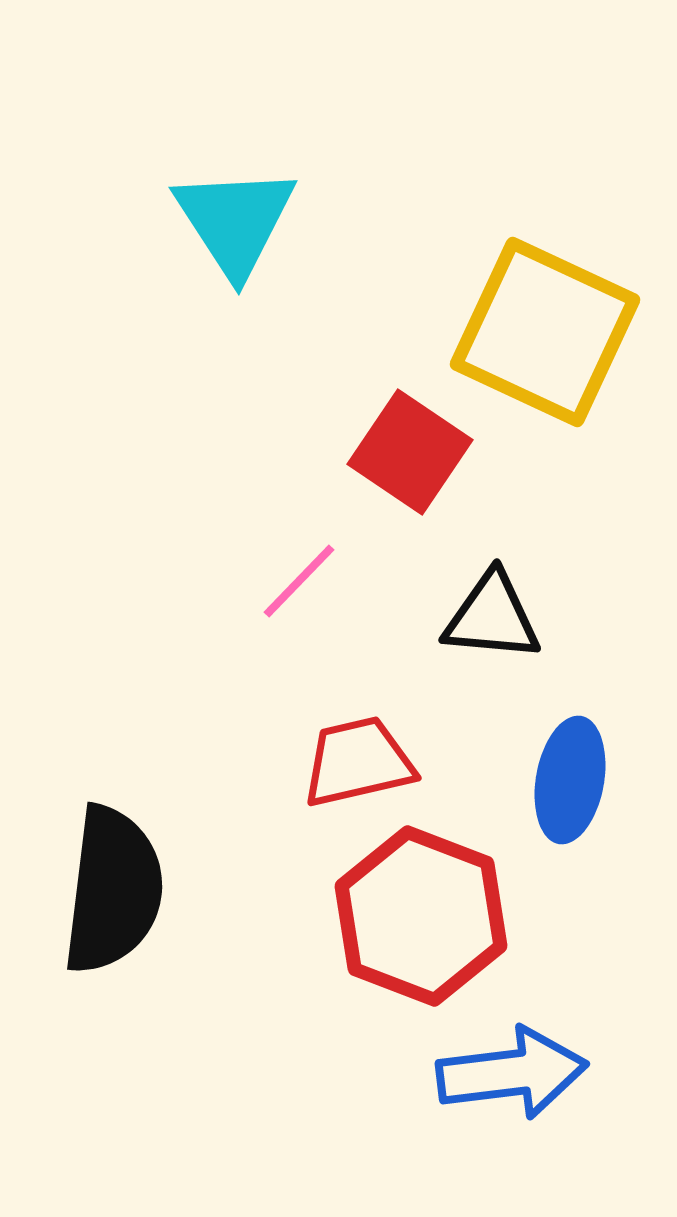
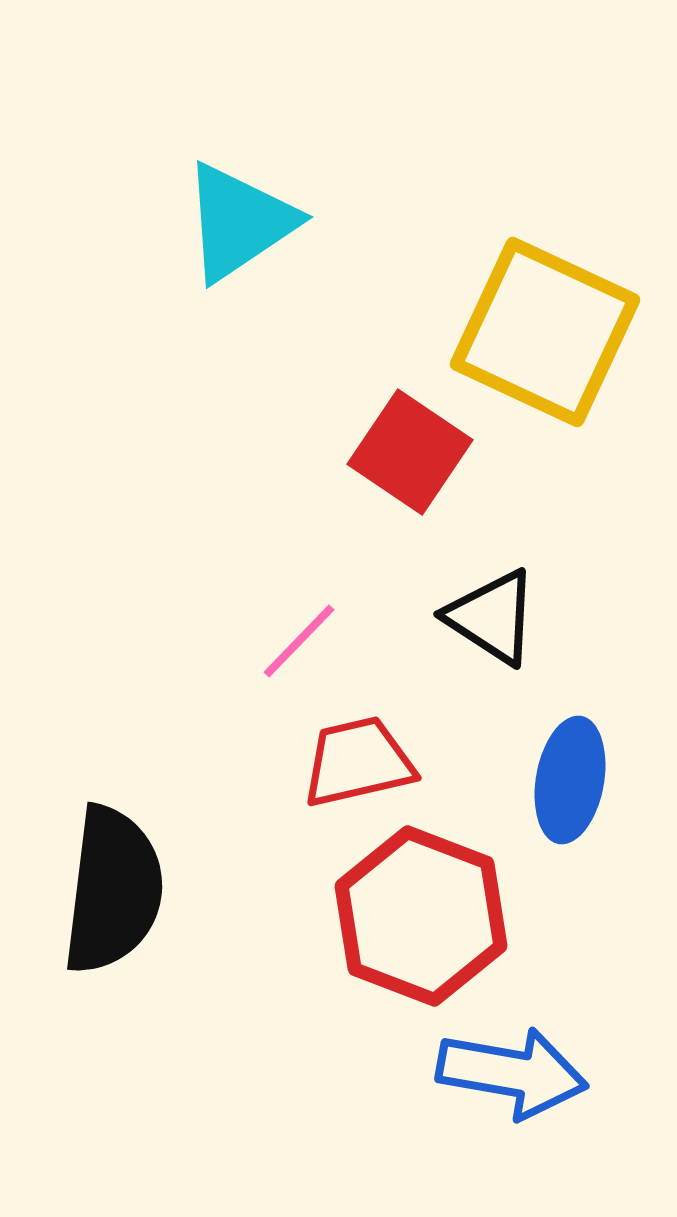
cyan triangle: moved 4 px right, 1 px down; rotated 29 degrees clockwise
pink line: moved 60 px down
black triangle: rotated 28 degrees clockwise
blue arrow: rotated 17 degrees clockwise
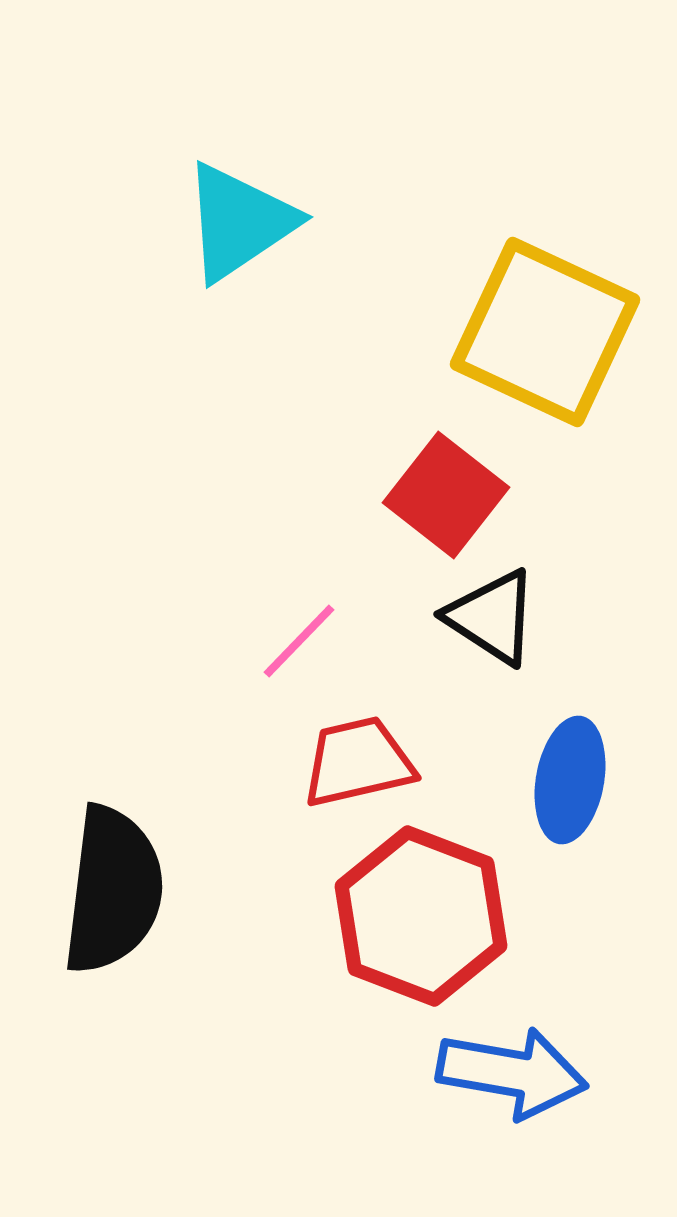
red square: moved 36 px right, 43 px down; rotated 4 degrees clockwise
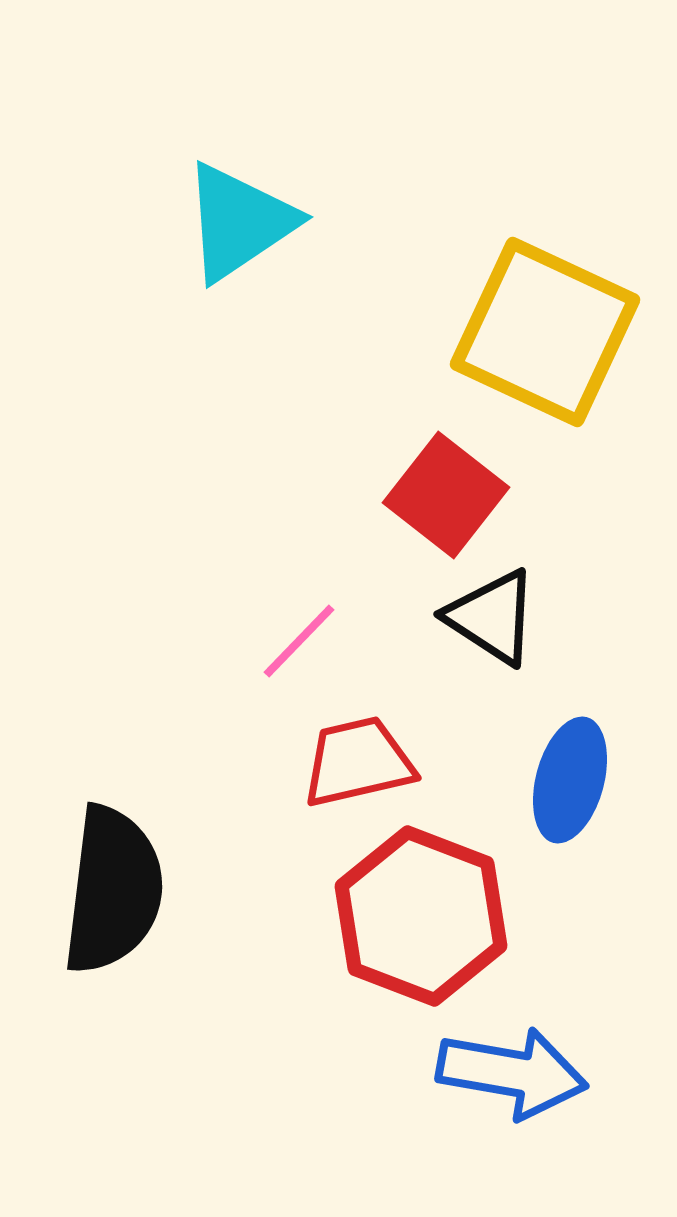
blue ellipse: rotated 5 degrees clockwise
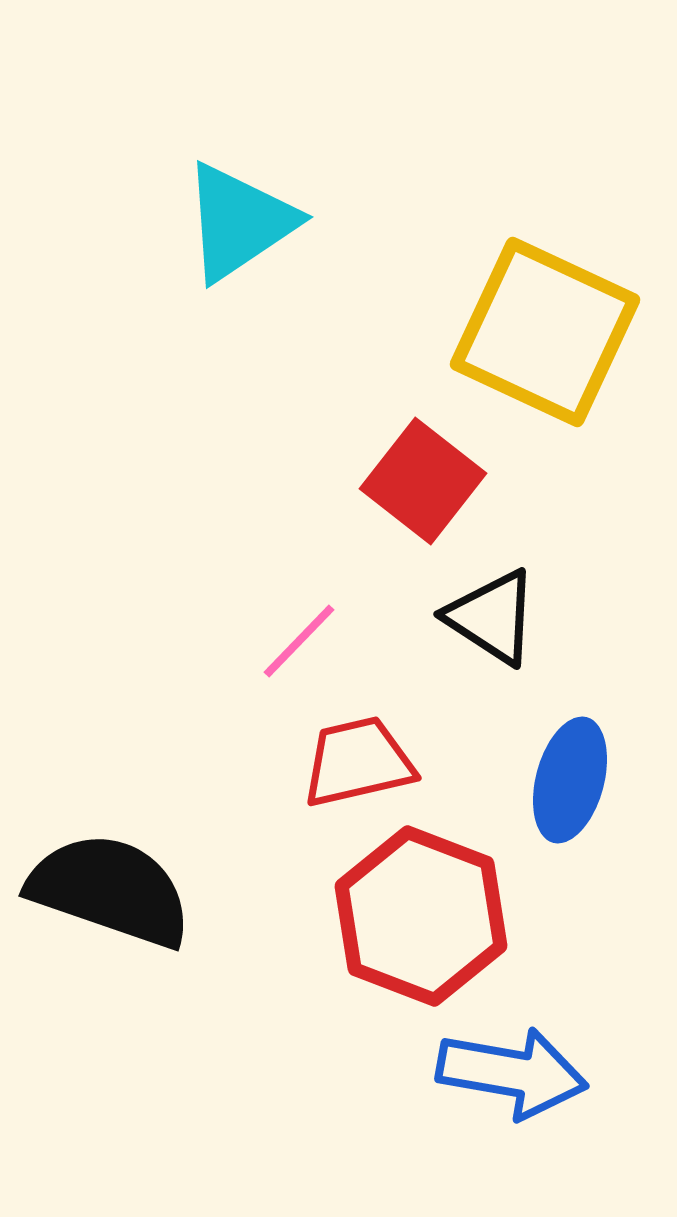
red square: moved 23 px left, 14 px up
black semicircle: moved 3 px left; rotated 78 degrees counterclockwise
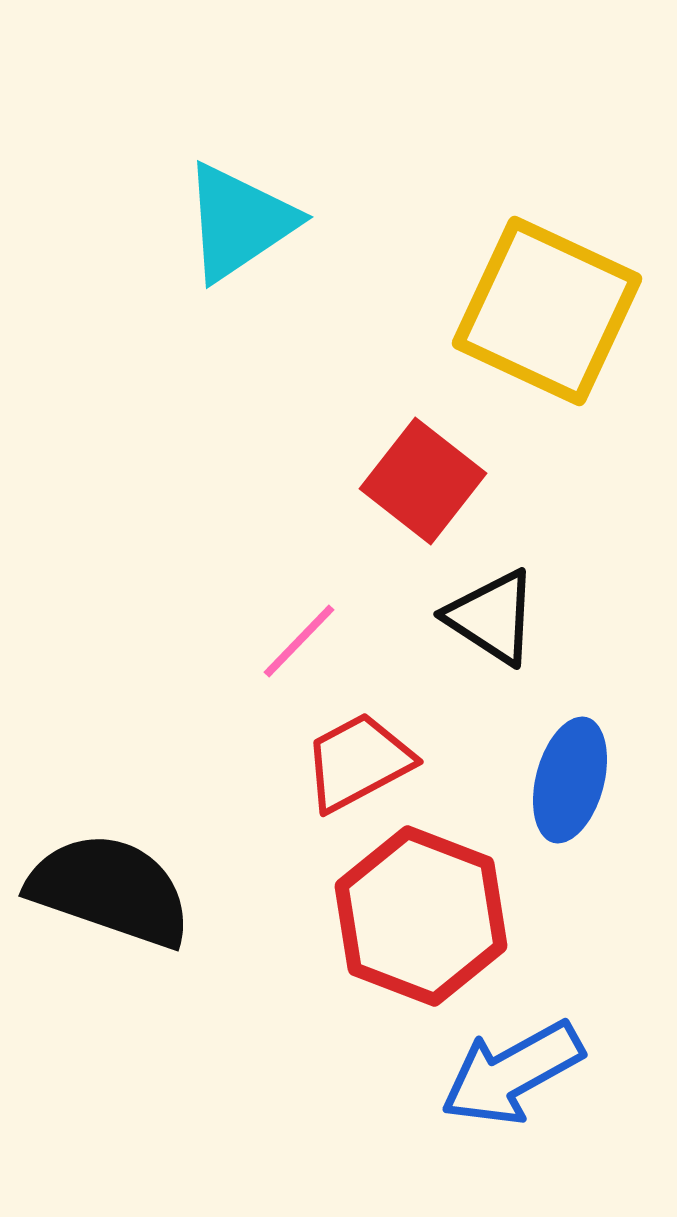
yellow square: moved 2 px right, 21 px up
red trapezoid: rotated 15 degrees counterclockwise
blue arrow: rotated 141 degrees clockwise
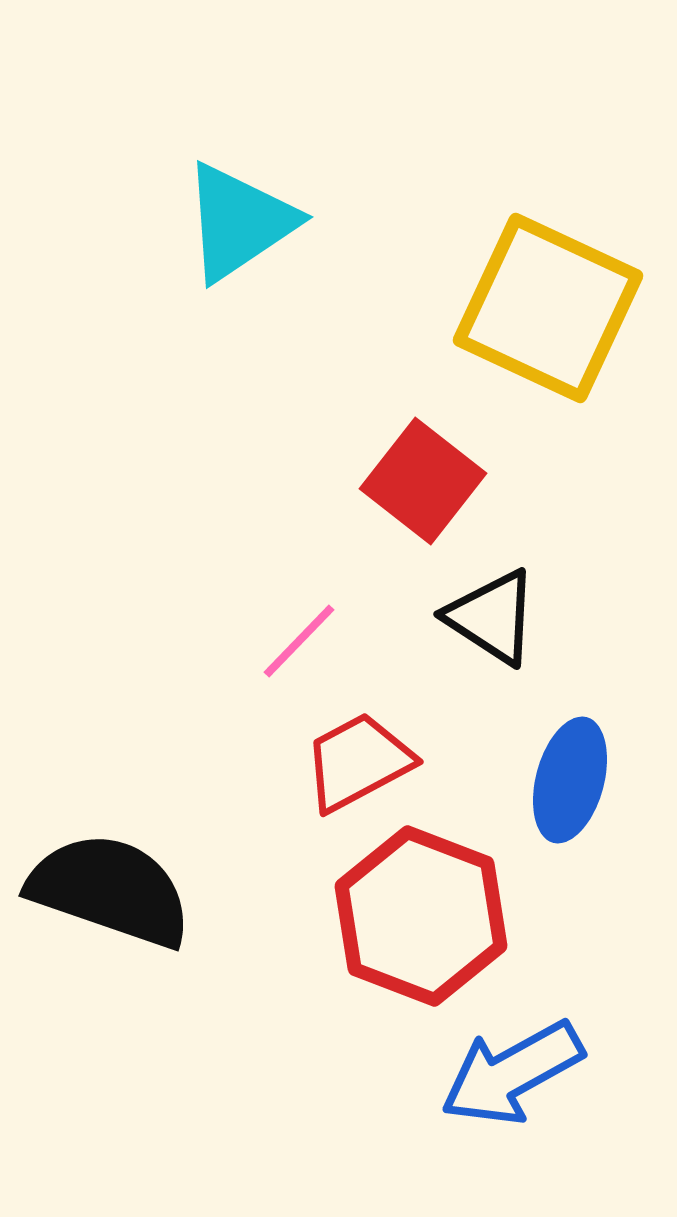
yellow square: moved 1 px right, 3 px up
